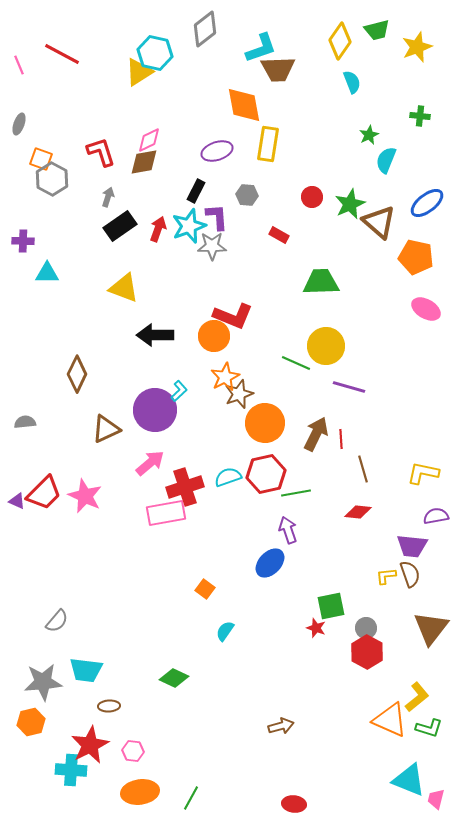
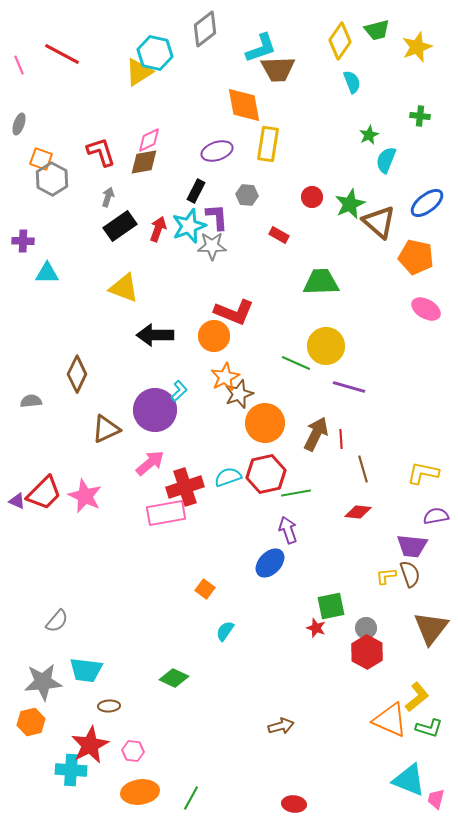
red L-shape at (233, 316): moved 1 px right, 4 px up
gray semicircle at (25, 422): moved 6 px right, 21 px up
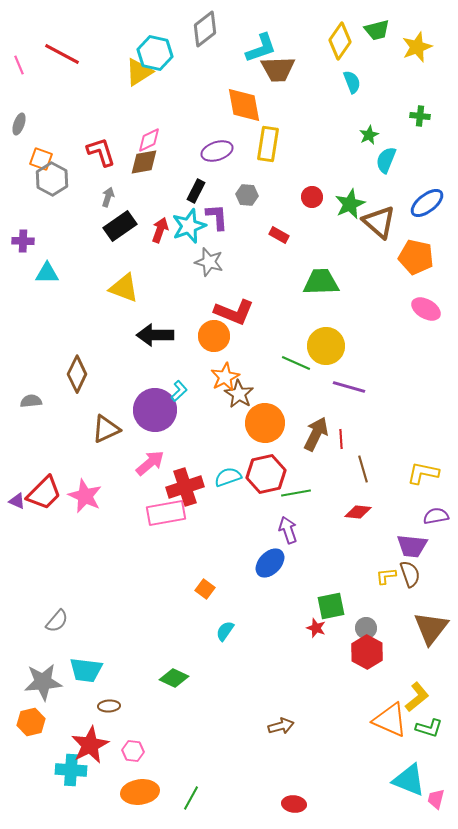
red arrow at (158, 229): moved 2 px right, 1 px down
gray star at (212, 246): moved 3 px left, 16 px down; rotated 16 degrees clockwise
brown star at (239, 394): rotated 20 degrees counterclockwise
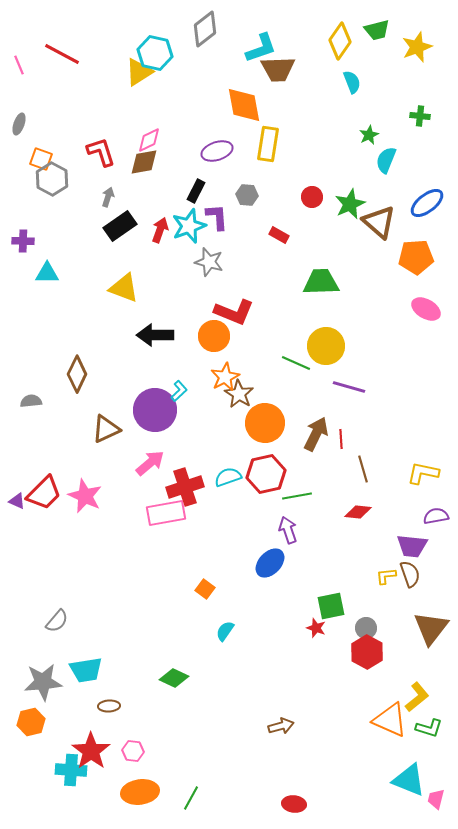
orange pentagon at (416, 257): rotated 16 degrees counterclockwise
green line at (296, 493): moved 1 px right, 3 px down
cyan trapezoid at (86, 670): rotated 16 degrees counterclockwise
red star at (90, 745): moved 1 px right, 6 px down; rotated 9 degrees counterclockwise
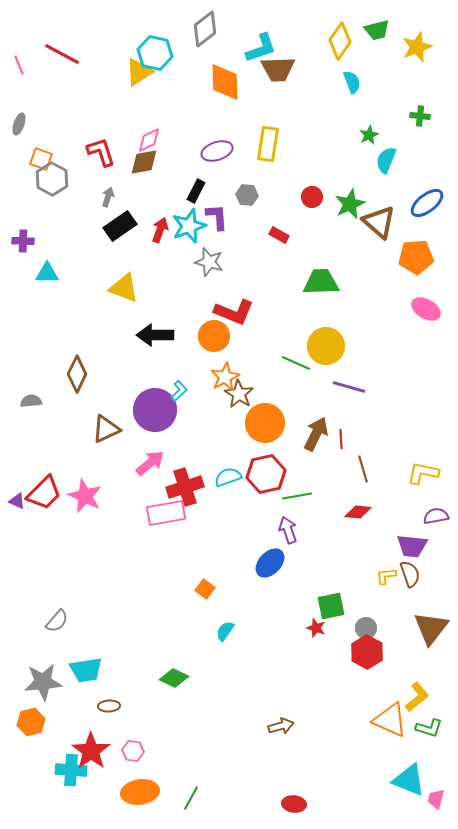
orange diamond at (244, 105): moved 19 px left, 23 px up; rotated 9 degrees clockwise
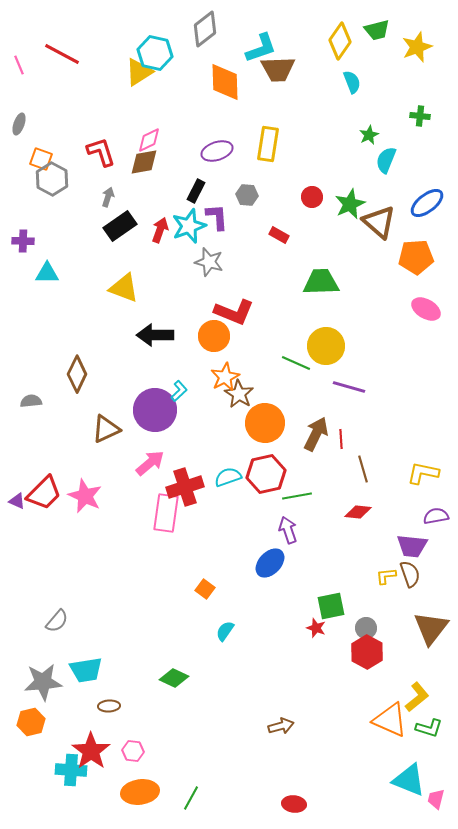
pink rectangle at (166, 513): rotated 72 degrees counterclockwise
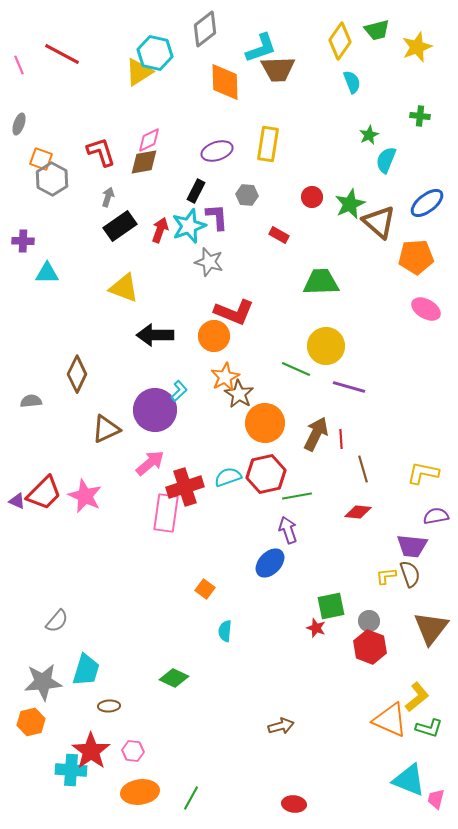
green line at (296, 363): moved 6 px down
gray circle at (366, 628): moved 3 px right, 7 px up
cyan semicircle at (225, 631): rotated 30 degrees counterclockwise
red hexagon at (367, 652): moved 3 px right, 5 px up; rotated 8 degrees counterclockwise
cyan trapezoid at (86, 670): rotated 64 degrees counterclockwise
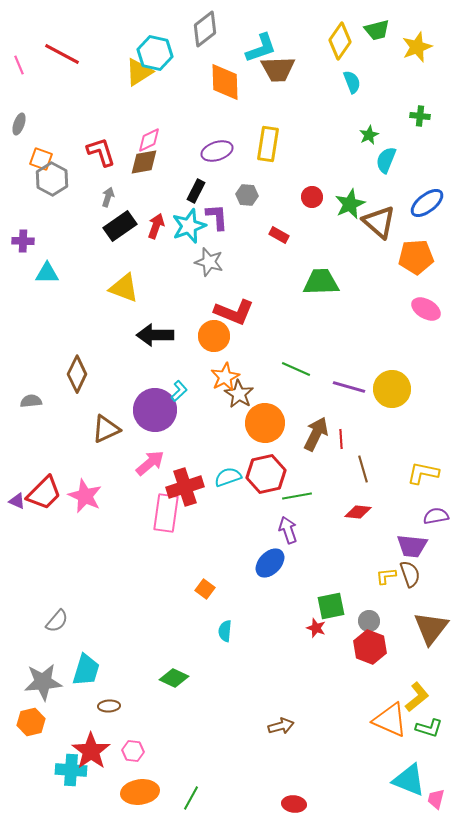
red arrow at (160, 230): moved 4 px left, 4 px up
yellow circle at (326, 346): moved 66 px right, 43 px down
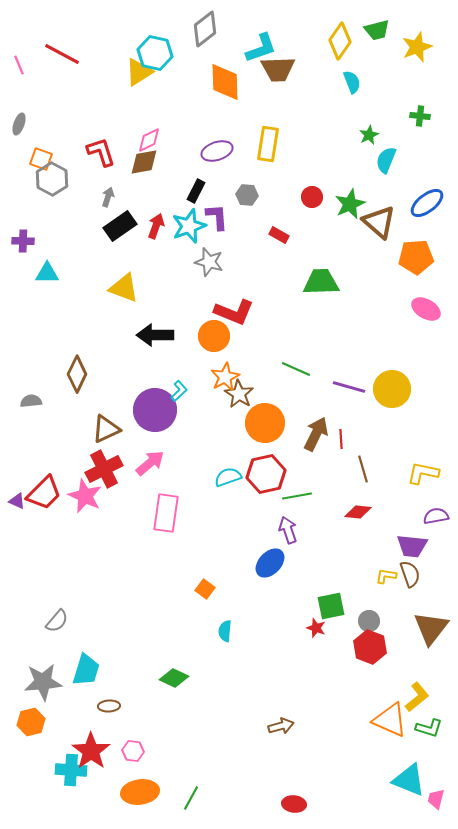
red cross at (185, 487): moved 81 px left, 18 px up; rotated 9 degrees counterclockwise
yellow L-shape at (386, 576): rotated 15 degrees clockwise
